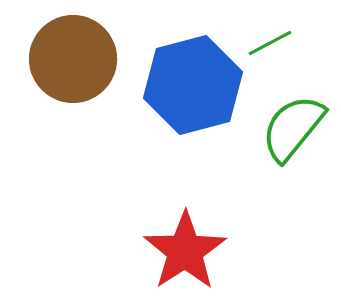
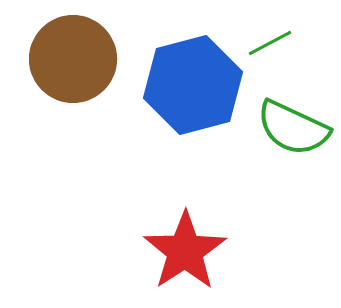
green semicircle: rotated 104 degrees counterclockwise
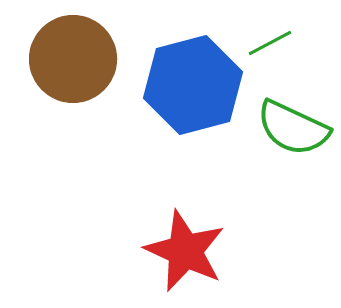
red star: rotated 14 degrees counterclockwise
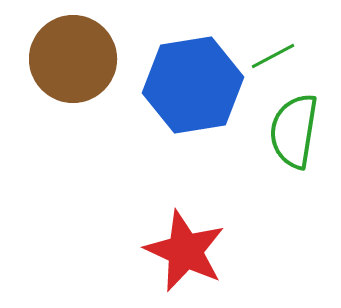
green line: moved 3 px right, 13 px down
blue hexagon: rotated 6 degrees clockwise
green semicircle: moved 1 px right, 3 px down; rotated 74 degrees clockwise
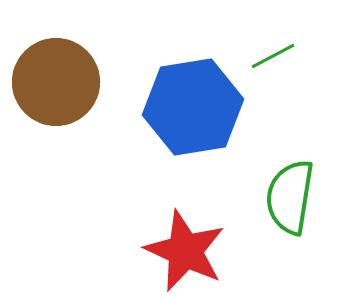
brown circle: moved 17 px left, 23 px down
blue hexagon: moved 22 px down
green semicircle: moved 4 px left, 66 px down
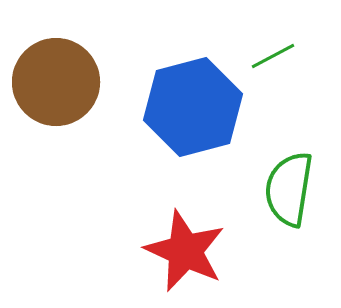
blue hexagon: rotated 6 degrees counterclockwise
green semicircle: moved 1 px left, 8 px up
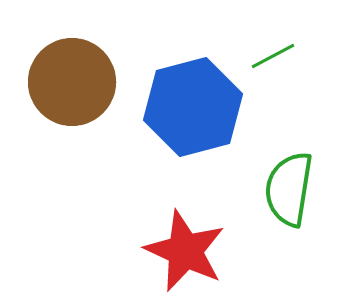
brown circle: moved 16 px right
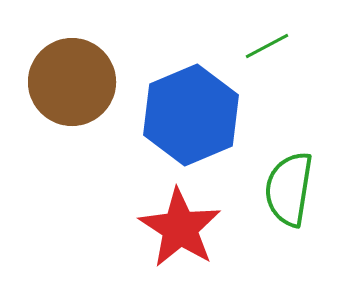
green line: moved 6 px left, 10 px up
blue hexagon: moved 2 px left, 8 px down; rotated 8 degrees counterclockwise
red star: moved 5 px left, 23 px up; rotated 8 degrees clockwise
